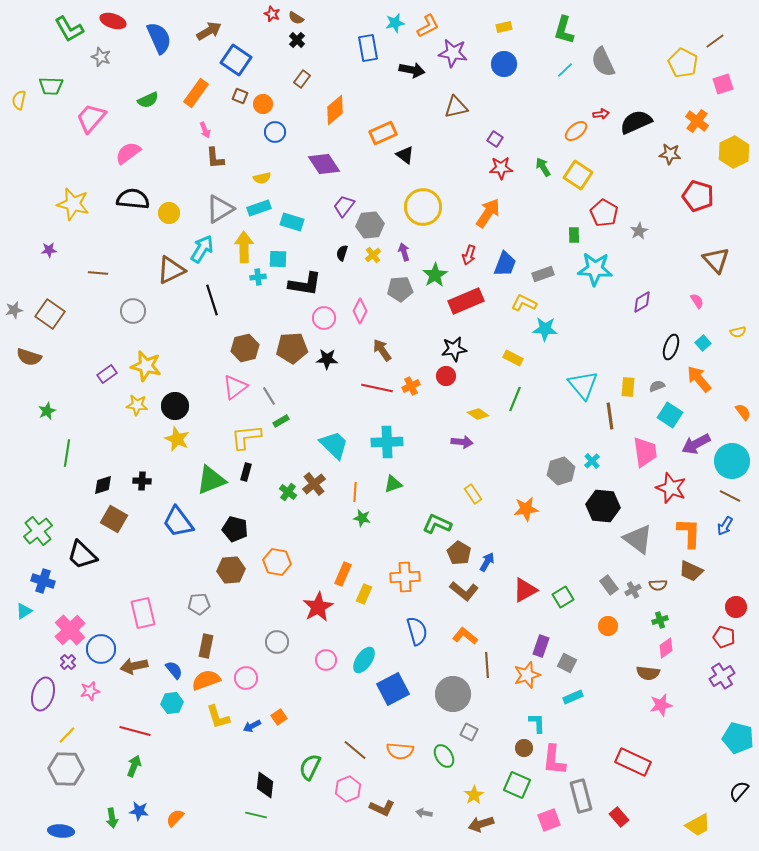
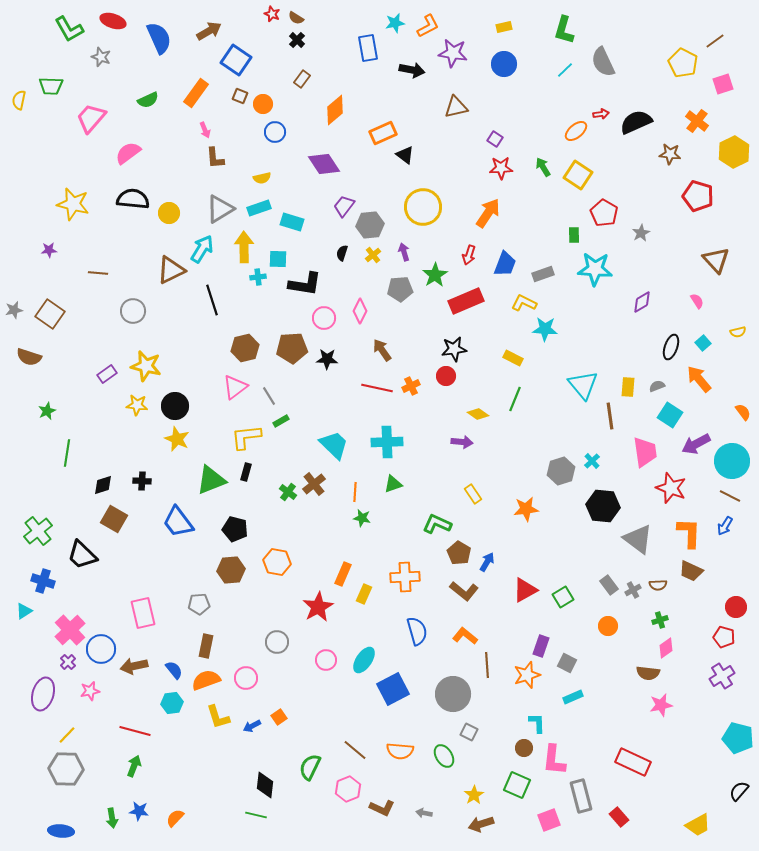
gray star at (639, 231): moved 2 px right, 2 px down
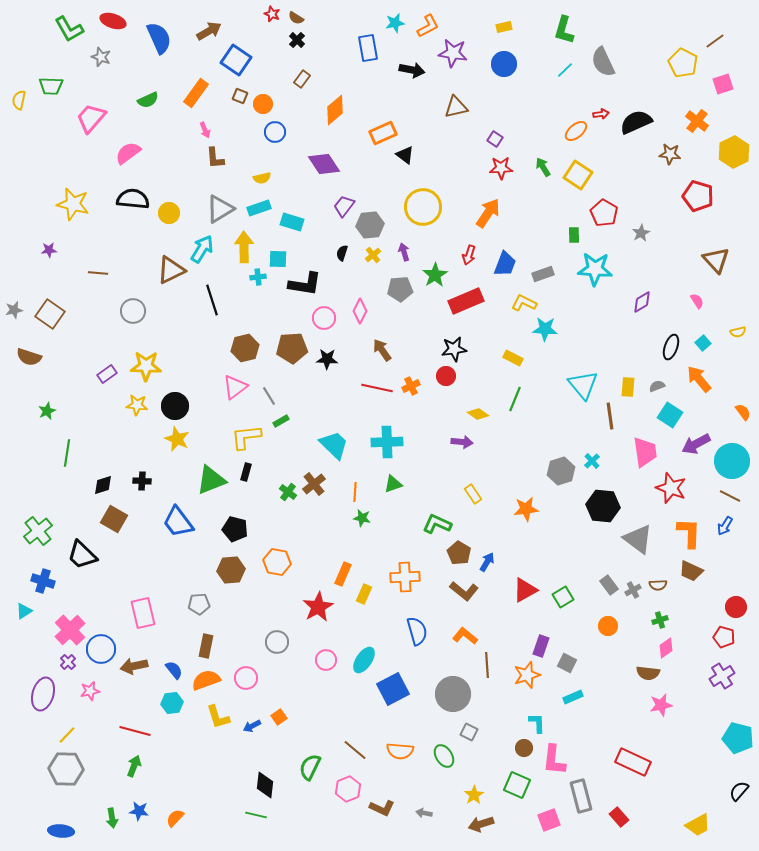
yellow star at (146, 366): rotated 12 degrees counterclockwise
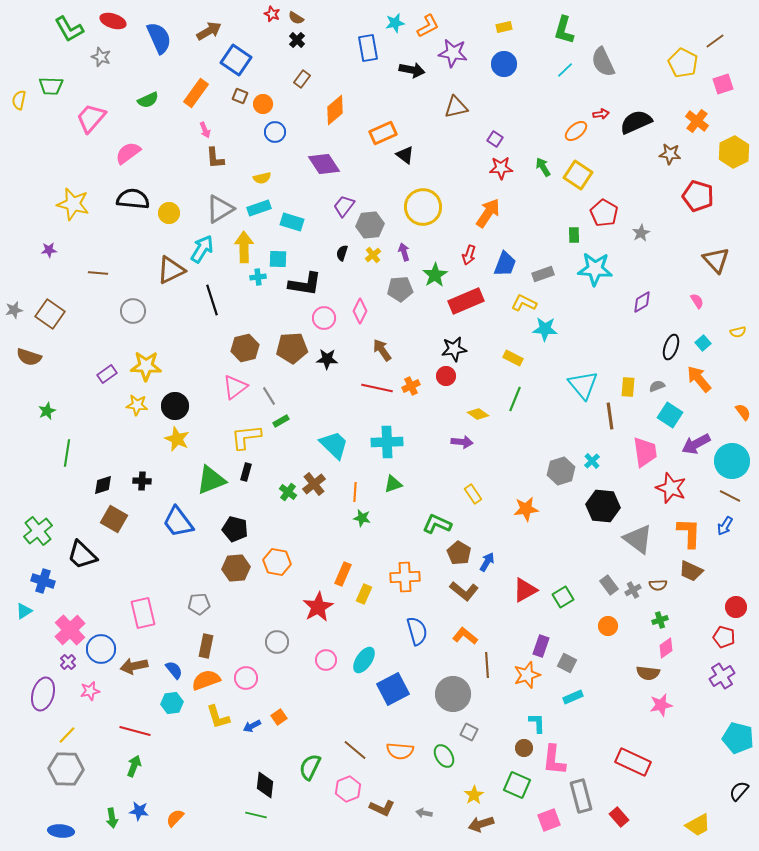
brown hexagon at (231, 570): moved 5 px right, 2 px up
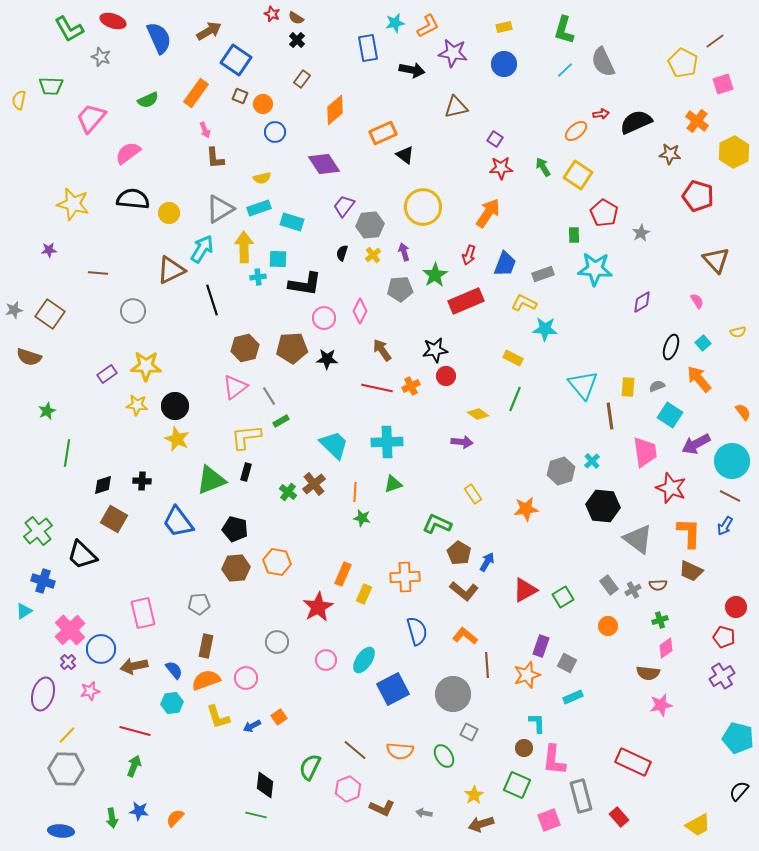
black star at (454, 349): moved 19 px left, 1 px down
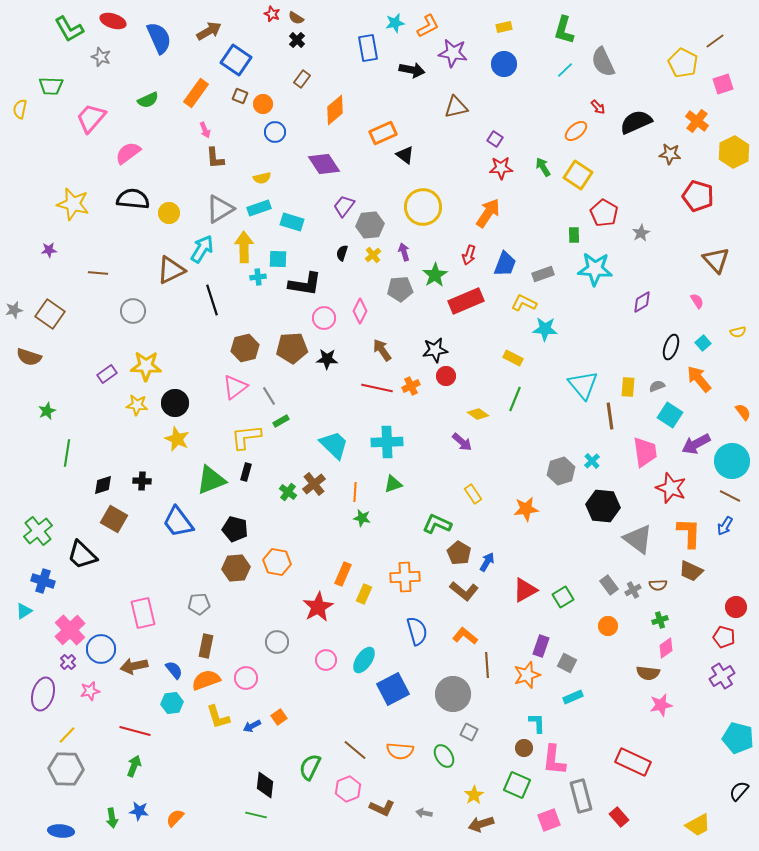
yellow semicircle at (19, 100): moved 1 px right, 9 px down
red arrow at (601, 114): moved 3 px left, 7 px up; rotated 56 degrees clockwise
black circle at (175, 406): moved 3 px up
purple arrow at (462, 442): rotated 35 degrees clockwise
